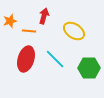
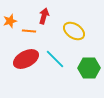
red ellipse: rotated 45 degrees clockwise
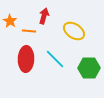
orange star: rotated 24 degrees counterclockwise
red ellipse: rotated 60 degrees counterclockwise
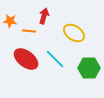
orange star: rotated 24 degrees counterclockwise
yellow ellipse: moved 2 px down
red ellipse: rotated 55 degrees counterclockwise
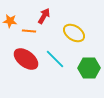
red arrow: rotated 14 degrees clockwise
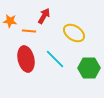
red ellipse: rotated 40 degrees clockwise
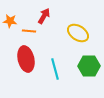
yellow ellipse: moved 4 px right
cyan line: moved 10 px down; rotated 30 degrees clockwise
green hexagon: moved 2 px up
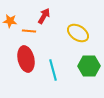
cyan line: moved 2 px left, 1 px down
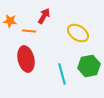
green hexagon: rotated 10 degrees counterclockwise
cyan line: moved 9 px right, 4 px down
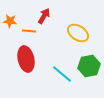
cyan line: rotated 35 degrees counterclockwise
